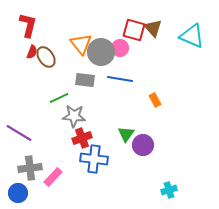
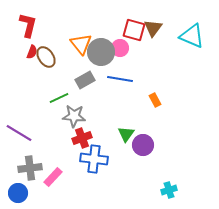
brown triangle: rotated 18 degrees clockwise
gray rectangle: rotated 36 degrees counterclockwise
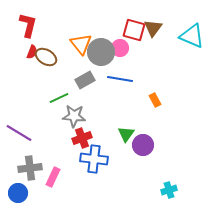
brown ellipse: rotated 25 degrees counterclockwise
pink rectangle: rotated 18 degrees counterclockwise
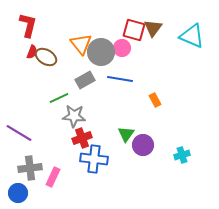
pink circle: moved 2 px right
cyan cross: moved 13 px right, 35 px up
